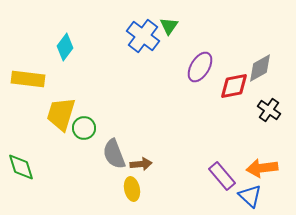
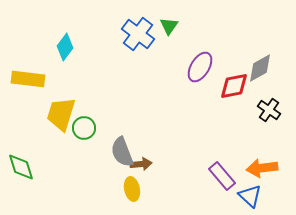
blue cross: moved 5 px left, 2 px up
gray semicircle: moved 8 px right, 2 px up
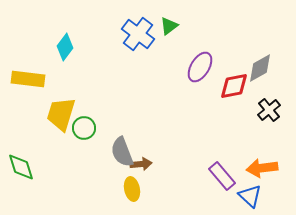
green triangle: rotated 18 degrees clockwise
black cross: rotated 15 degrees clockwise
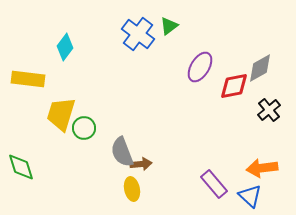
purple rectangle: moved 8 px left, 8 px down
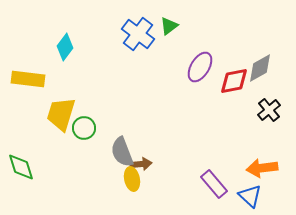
red diamond: moved 5 px up
yellow ellipse: moved 10 px up
